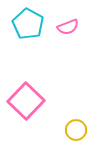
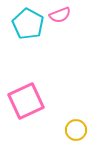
pink semicircle: moved 8 px left, 12 px up
pink square: rotated 21 degrees clockwise
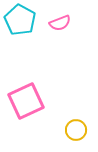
pink semicircle: moved 8 px down
cyan pentagon: moved 8 px left, 4 px up
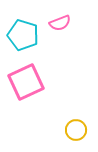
cyan pentagon: moved 3 px right, 15 px down; rotated 12 degrees counterclockwise
pink square: moved 19 px up
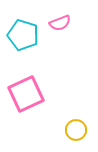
pink square: moved 12 px down
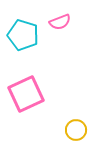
pink semicircle: moved 1 px up
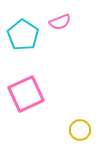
cyan pentagon: rotated 16 degrees clockwise
yellow circle: moved 4 px right
